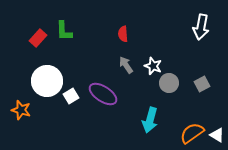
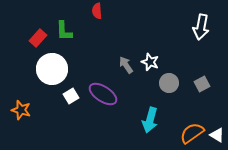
red semicircle: moved 26 px left, 23 px up
white star: moved 3 px left, 4 px up
white circle: moved 5 px right, 12 px up
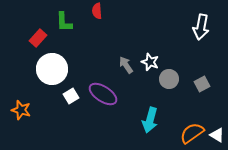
green L-shape: moved 9 px up
gray circle: moved 4 px up
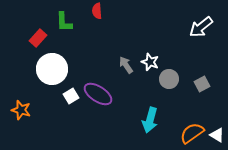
white arrow: rotated 40 degrees clockwise
purple ellipse: moved 5 px left
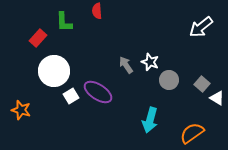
white circle: moved 2 px right, 2 px down
gray circle: moved 1 px down
gray square: rotated 21 degrees counterclockwise
purple ellipse: moved 2 px up
white triangle: moved 37 px up
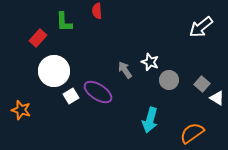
gray arrow: moved 1 px left, 5 px down
